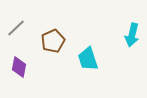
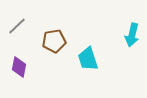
gray line: moved 1 px right, 2 px up
brown pentagon: moved 1 px right; rotated 15 degrees clockwise
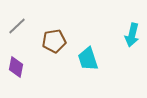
purple diamond: moved 3 px left
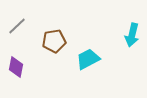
cyan trapezoid: rotated 80 degrees clockwise
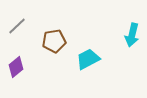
purple diamond: rotated 40 degrees clockwise
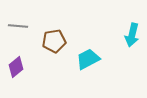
gray line: moved 1 px right; rotated 48 degrees clockwise
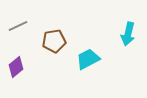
gray line: rotated 30 degrees counterclockwise
cyan arrow: moved 4 px left, 1 px up
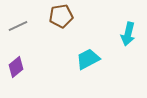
brown pentagon: moved 7 px right, 25 px up
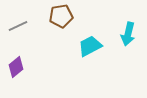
cyan trapezoid: moved 2 px right, 13 px up
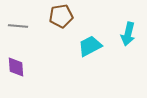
gray line: rotated 30 degrees clockwise
purple diamond: rotated 55 degrees counterclockwise
